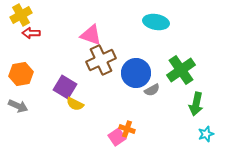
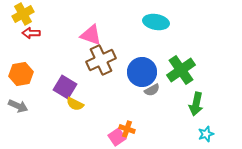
yellow cross: moved 2 px right, 1 px up
blue circle: moved 6 px right, 1 px up
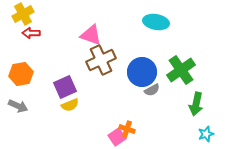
purple square: rotated 35 degrees clockwise
yellow semicircle: moved 5 px left, 1 px down; rotated 48 degrees counterclockwise
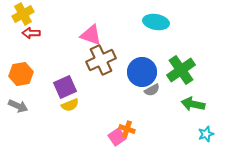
green arrow: moved 3 px left; rotated 90 degrees clockwise
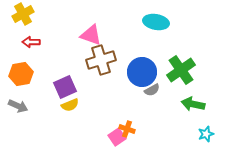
red arrow: moved 9 px down
brown cross: rotated 8 degrees clockwise
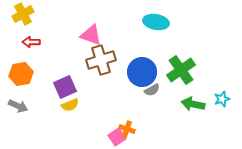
cyan star: moved 16 px right, 35 px up
